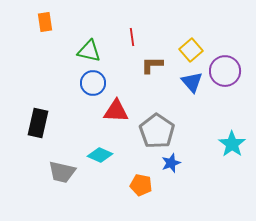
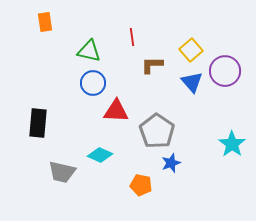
black rectangle: rotated 8 degrees counterclockwise
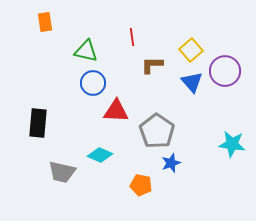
green triangle: moved 3 px left
cyan star: rotated 28 degrees counterclockwise
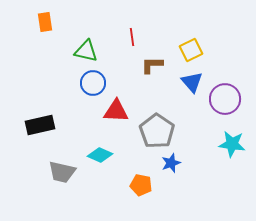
yellow square: rotated 15 degrees clockwise
purple circle: moved 28 px down
black rectangle: moved 2 px right, 2 px down; rotated 72 degrees clockwise
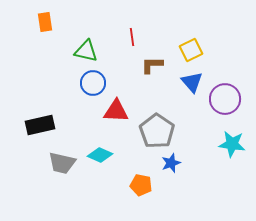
gray trapezoid: moved 9 px up
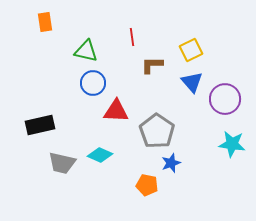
orange pentagon: moved 6 px right
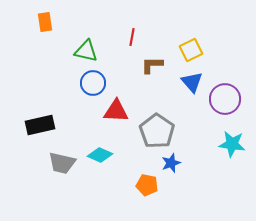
red line: rotated 18 degrees clockwise
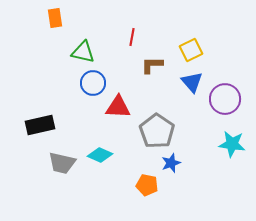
orange rectangle: moved 10 px right, 4 px up
green triangle: moved 3 px left, 1 px down
red triangle: moved 2 px right, 4 px up
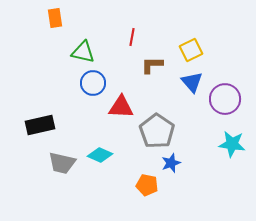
red triangle: moved 3 px right
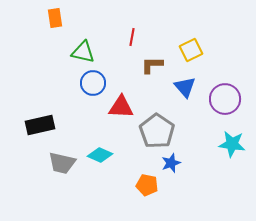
blue triangle: moved 7 px left, 5 px down
